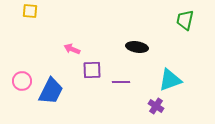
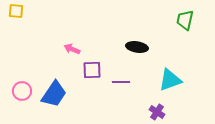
yellow square: moved 14 px left
pink circle: moved 10 px down
blue trapezoid: moved 3 px right, 3 px down; rotated 8 degrees clockwise
purple cross: moved 1 px right, 6 px down
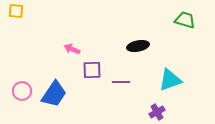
green trapezoid: rotated 95 degrees clockwise
black ellipse: moved 1 px right, 1 px up; rotated 20 degrees counterclockwise
purple cross: rotated 28 degrees clockwise
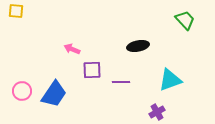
green trapezoid: rotated 30 degrees clockwise
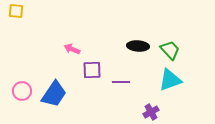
green trapezoid: moved 15 px left, 30 px down
black ellipse: rotated 15 degrees clockwise
purple cross: moved 6 px left
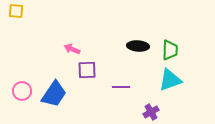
green trapezoid: rotated 45 degrees clockwise
purple square: moved 5 px left
purple line: moved 5 px down
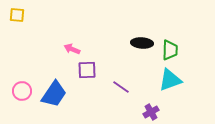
yellow square: moved 1 px right, 4 px down
black ellipse: moved 4 px right, 3 px up
purple line: rotated 36 degrees clockwise
